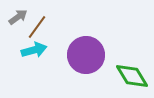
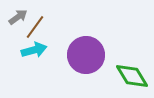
brown line: moved 2 px left
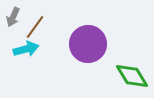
gray arrow: moved 5 px left; rotated 150 degrees clockwise
cyan arrow: moved 8 px left, 1 px up
purple circle: moved 2 px right, 11 px up
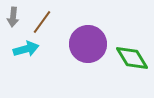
gray arrow: rotated 18 degrees counterclockwise
brown line: moved 7 px right, 5 px up
green diamond: moved 18 px up
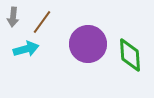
green diamond: moved 2 px left, 3 px up; rotated 28 degrees clockwise
